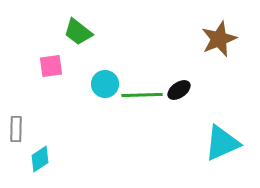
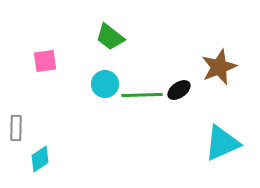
green trapezoid: moved 32 px right, 5 px down
brown star: moved 28 px down
pink square: moved 6 px left, 5 px up
gray rectangle: moved 1 px up
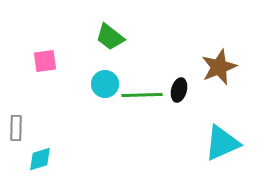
black ellipse: rotated 40 degrees counterclockwise
cyan diamond: rotated 16 degrees clockwise
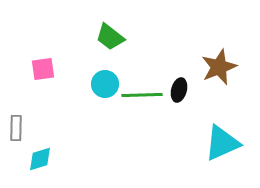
pink square: moved 2 px left, 8 px down
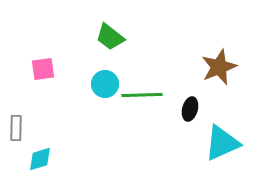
black ellipse: moved 11 px right, 19 px down
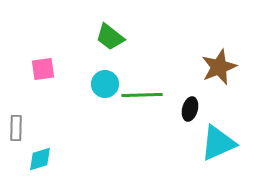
cyan triangle: moved 4 px left
